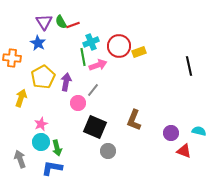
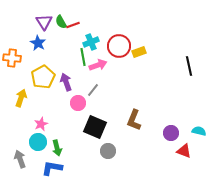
purple arrow: rotated 30 degrees counterclockwise
cyan circle: moved 3 px left
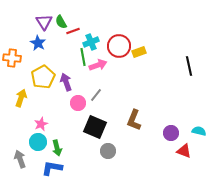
red line: moved 6 px down
gray line: moved 3 px right, 5 px down
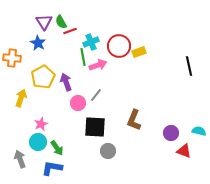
red line: moved 3 px left
black square: rotated 20 degrees counterclockwise
green arrow: rotated 21 degrees counterclockwise
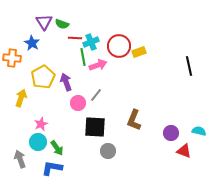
green semicircle: moved 1 px right, 2 px down; rotated 40 degrees counterclockwise
red line: moved 5 px right, 7 px down; rotated 24 degrees clockwise
blue star: moved 6 px left
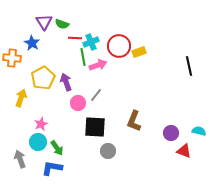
yellow pentagon: moved 1 px down
brown L-shape: moved 1 px down
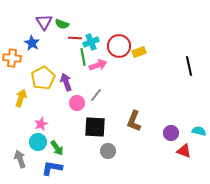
pink circle: moved 1 px left
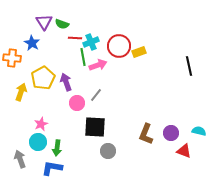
yellow arrow: moved 6 px up
brown L-shape: moved 12 px right, 13 px down
green arrow: rotated 42 degrees clockwise
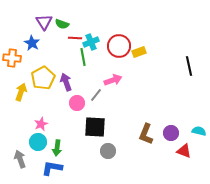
pink arrow: moved 15 px right, 15 px down
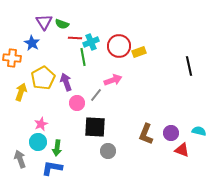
red triangle: moved 2 px left, 1 px up
